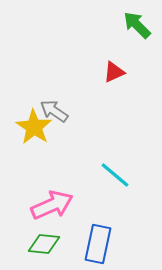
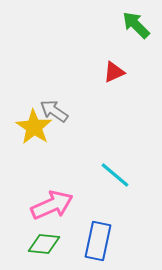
green arrow: moved 1 px left
blue rectangle: moved 3 px up
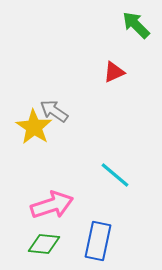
pink arrow: rotated 6 degrees clockwise
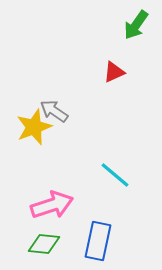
green arrow: rotated 100 degrees counterclockwise
yellow star: rotated 18 degrees clockwise
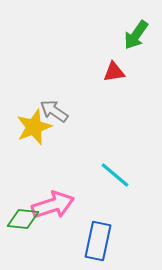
green arrow: moved 10 px down
red triangle: rotated 15 degrees clockwise
pink arrow: moved 1 px right
green diamond: moved 21 px left, 25 px up
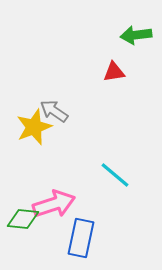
green arrow: rotated 48 degrees clockwise
pink arrow: moved 1 px right, 1 px up
blue rectangle: moved 17 px left, 3 px up
